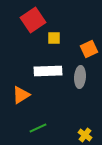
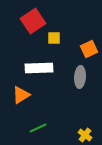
red square: moved 1 px down
white rectangle: moved 9 px left, 3 px up
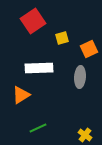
yellow square: moved 8 px right; rotated 16 degrees counterclockwise
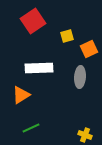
yellow square: moved 5 px right, 2 px up
green line: moved 7 px left
yellow cross: rotated 16 degrees counterclockwise
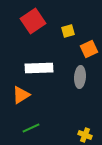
yellow square: moved 1 px right, 5 px up
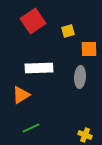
orange square: rotated 24 degrees clockwise
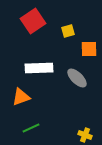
gray ellipse: moved 3 px left, 1 px down; rotated 50 degrees counterclockwise
orange triangle: moved 2 px down; rotated 12 degrees clockwise
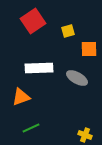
gray ellipse: rotated 15 degrees counterclockwise
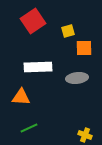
orange square: moved 5 px left, 1 px up
white rectangle: moved 1 px left, 1 px up
gray ellipse: rotated 35 degrees counterclockwise
orange triangle: rotated 24 degrees clockwise
green line: moved 2 px left
